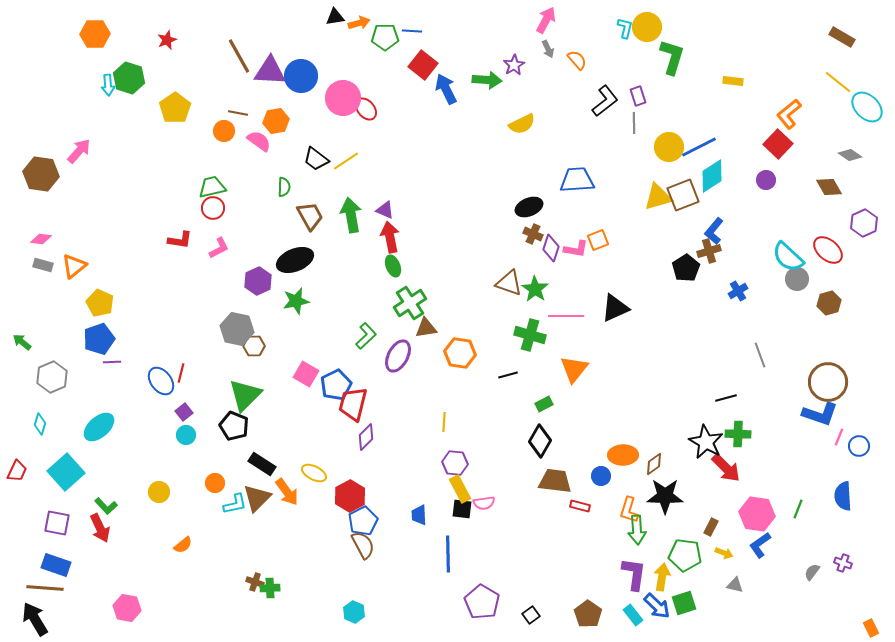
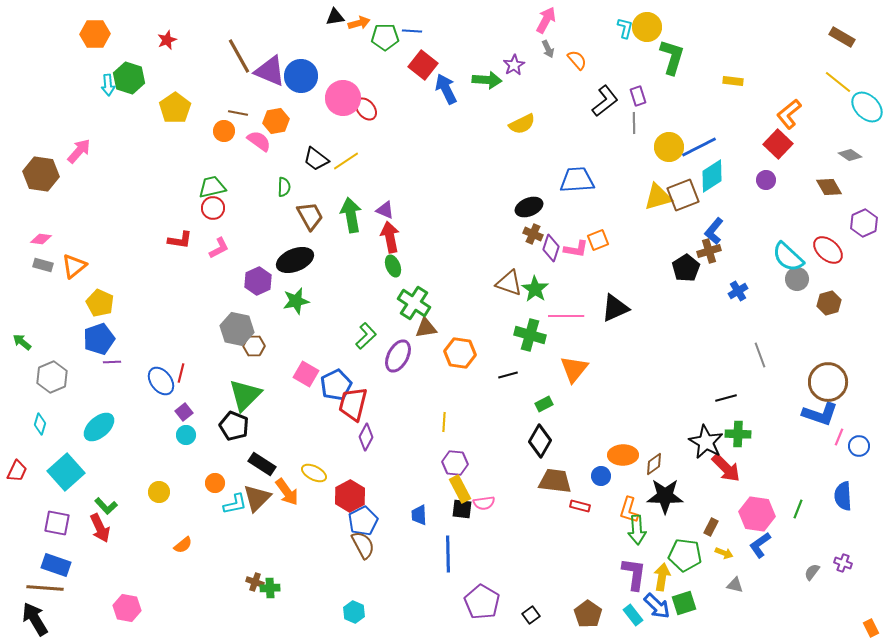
purple triangle at (270, 71): rotated 20 degrees clockwise
green cross at (410, 303): moved 4 px right; rotated 24 degrees counterclockwise
purple diamond at (366, 437): rotated 16 degrees counterclockwise
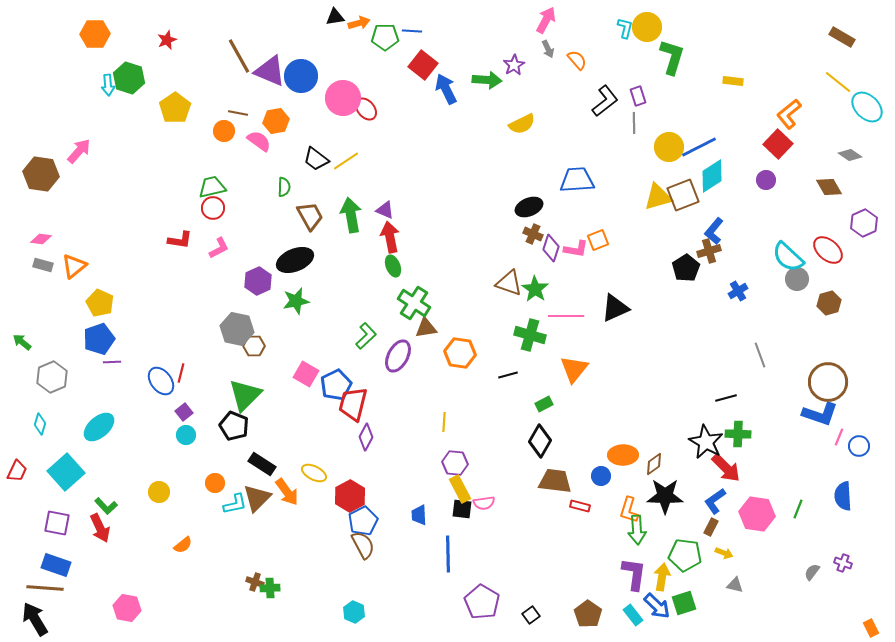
blue L-shape at (760, 545): moved 45 px left, 44 px up
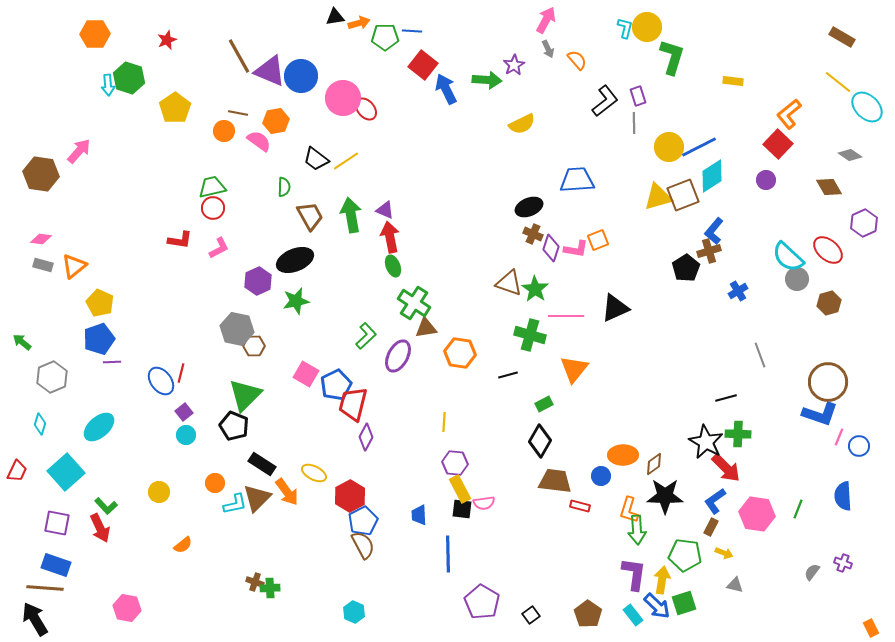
yellow arrow at (662, 577): moved 3 px down
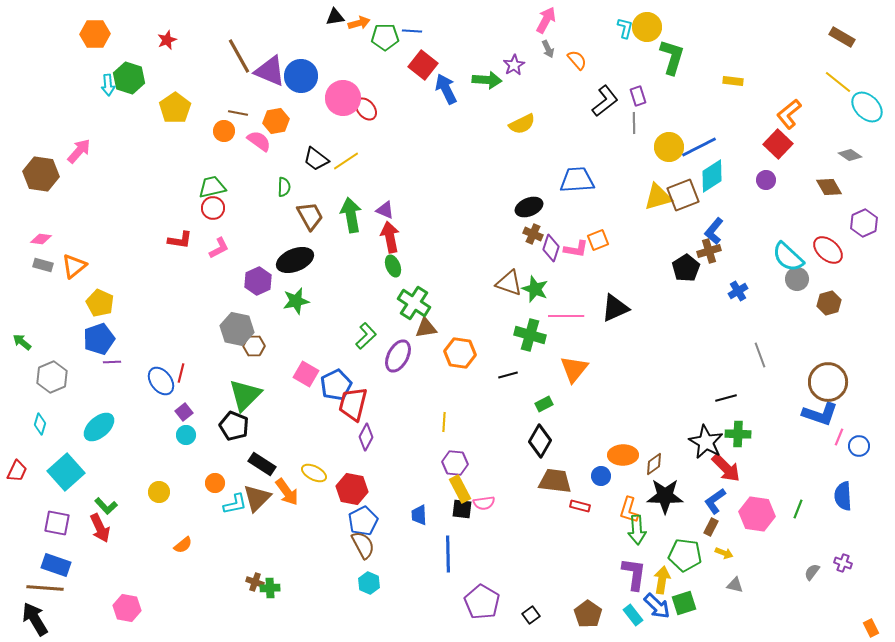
green star at (535, 289): rotated 12 degrees counterclockwise
red hexagon at (350, 496): moved 2 px right, 7 px up; rotated 20 degrees counterclockwise
cyan hexagon at (354, 612): moved 15 px right, 29 px up
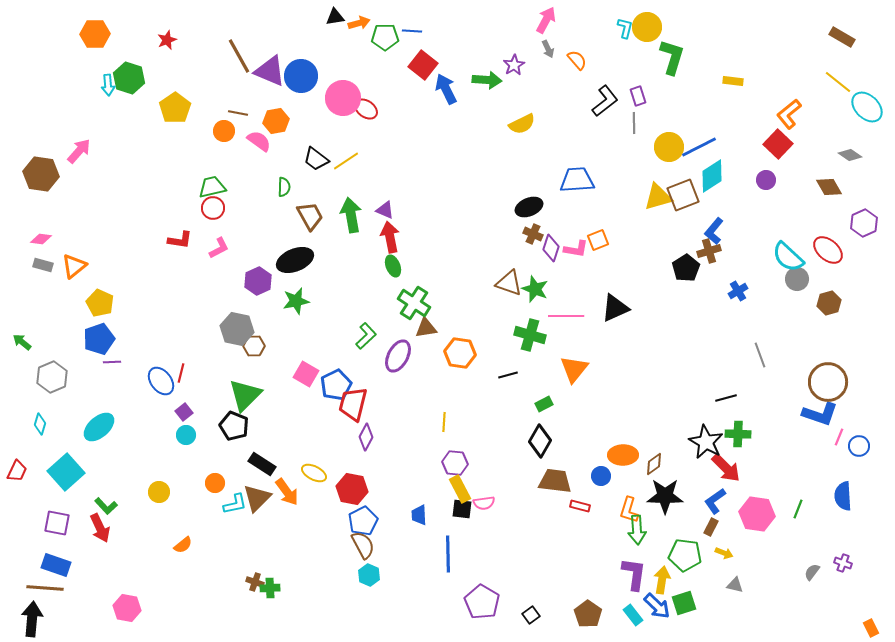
red ellipse at (366, 109): rotated 15 degrees counterclockwise
cyan hexagon at (369, 583): moved 8 px up
black arrow at (35, 619): moved 3 px left; rotated 36 degrees clockwise
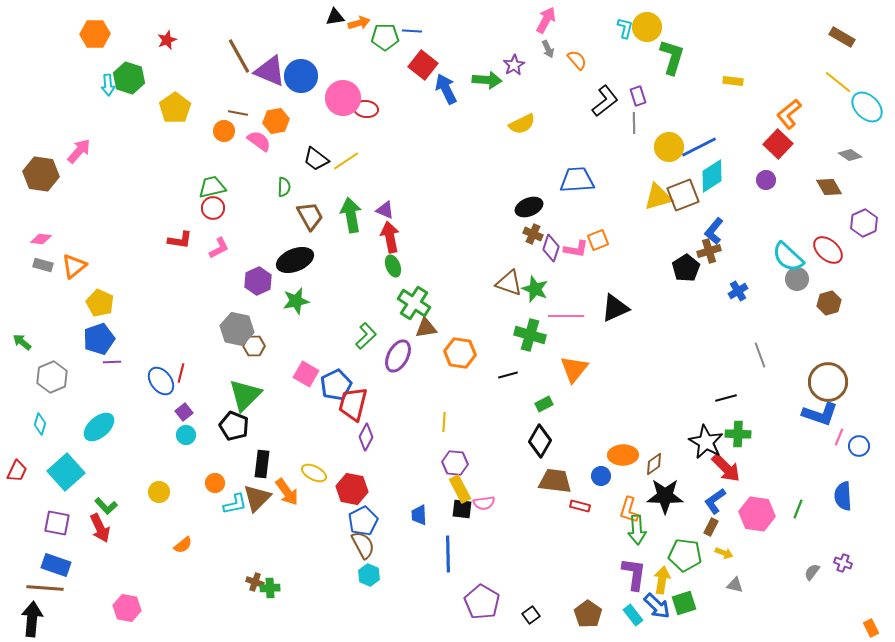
red ellipse at (366, 109): rotated 30 degrees counterclockwise
black rectangle at (262, 464): rotated 64 degrees clockwise
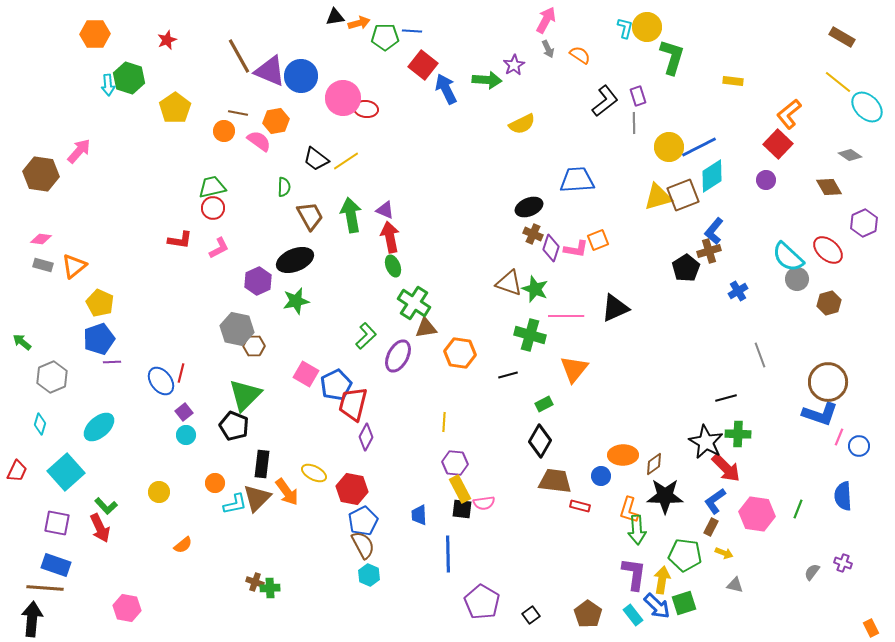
orange semicircle at (577, 60): moved 3 px right, 5 px up; rotated 15 degrees counterclockwise
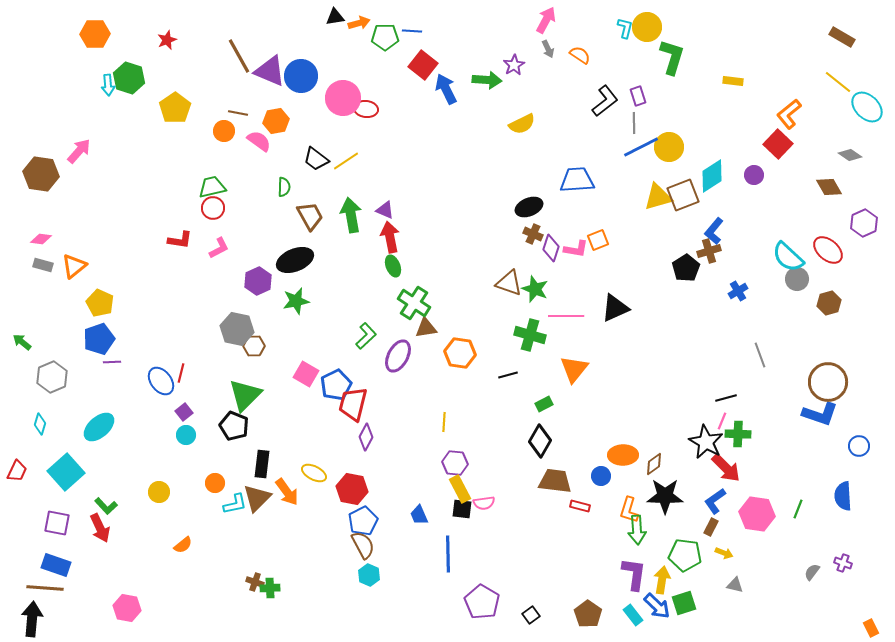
blue line at (699, 147): moved 58 px left
purple circle at (766, 180): moved 12 px left, 5 px up
pink line at (839, 437): moved 117 px left, 16 px up
blue trapezoid at (419, 515): rotated 20 degrees counterclockwise
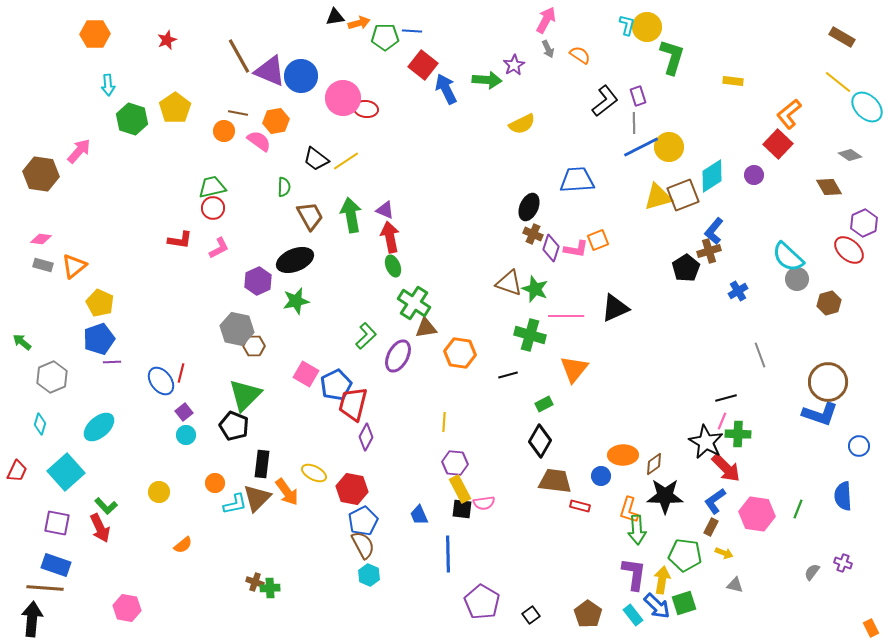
cyan L-shape at (625, 28): moved 2 px right, 3 px up
green hexagon at (129, 78): moved 3 px right, 41 px down
black ellipse at (529, 207): rotated 44 degrees counterclockwise
red ellipse at (828, 250): moved 21 px right
